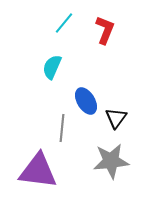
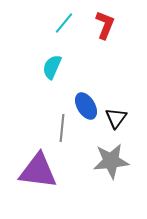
red L-shape: moved 5 px up
blue ellipse: moved 5 px down
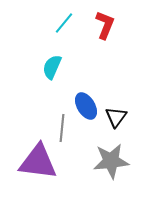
black triangle: moved 1 px up
purple triangle: moved 9 px up
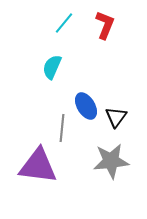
purple triangle: moved 4 px down
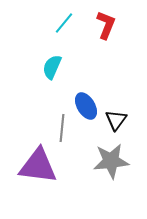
red L-shape: moved 1 px right
black triangle: moved 3 px down
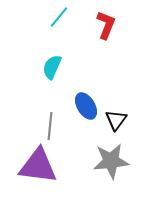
cyan line: moved 5 px left, 6 px up
gray line: moved 12 px left, 2 px up
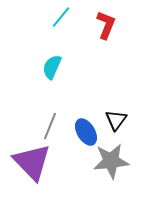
cyan line: moved 2 px right
blue ellipse: moved 26 px down
gray line: rotated 16 degrees clockwise
purple triangle: moved 6 px left, 4 px up; rotated 39 degrees clockwise
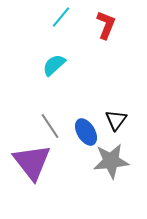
cyan semicircle: moved 2 px right, 2 px up; rotated 25 degrees clockwise
gray line: rotated 56 degrees counterclockwise
purple triangle: rotated 6 degrees clockwise
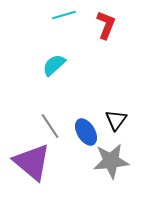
cyan line: moved 3 px right, 2 px up; rotated 35 degrees clockwise
purple triangle: rotated 12 degrees counterclockwise
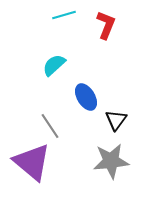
blue ellipse: moved 35 px up
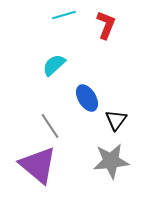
blue ellipse: moved 1 px right, 1 px down
purple triangle: moved 6 px right, 3 px down
